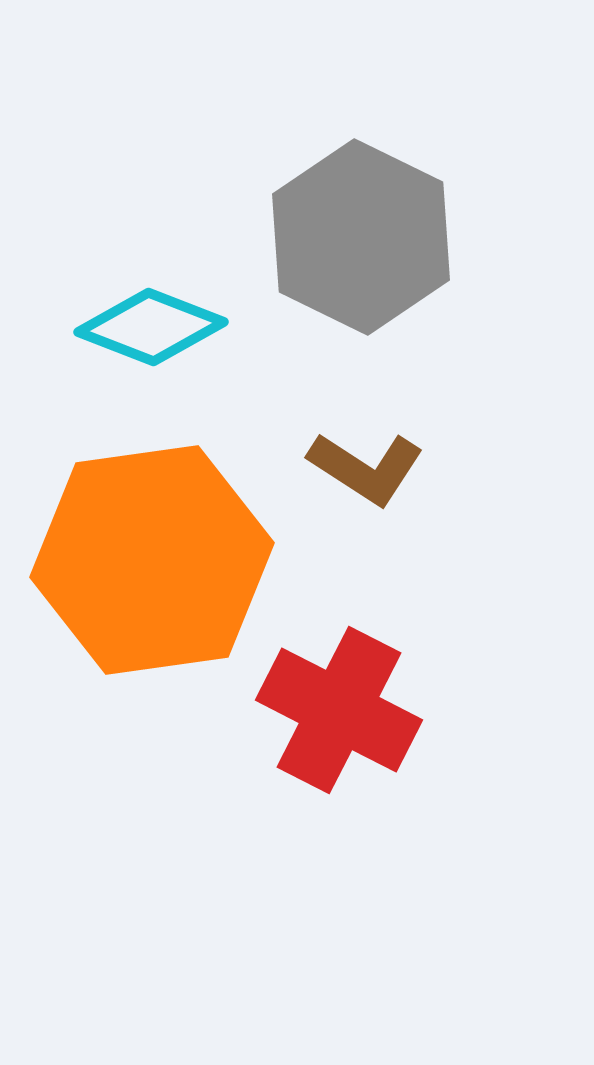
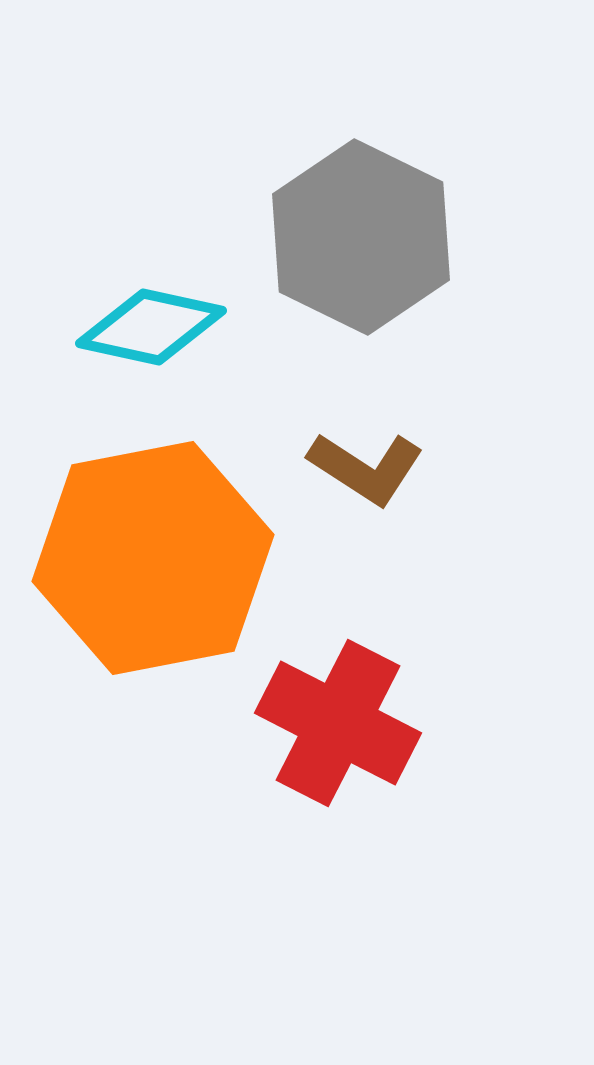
cyan diamond: rotated 9 degrees counterclockwise
orange hexagon: moved 1 px right, 2 px up; rotated 3 degrees counterclockwise
red cross: moved 1 px left, 13 px down
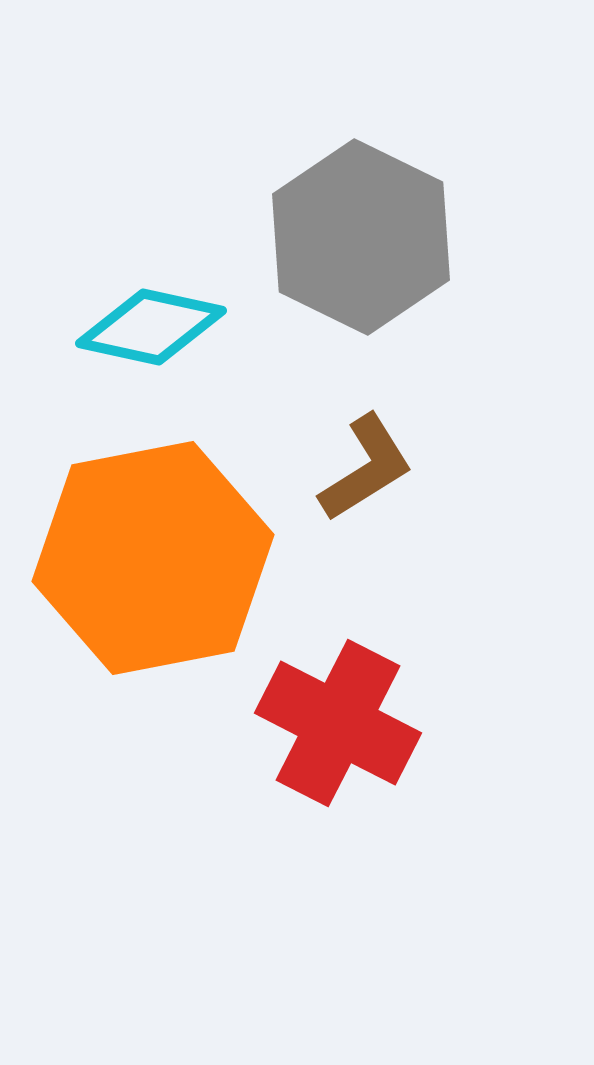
brown L-shape: rotated 65 degrees counterclockwise
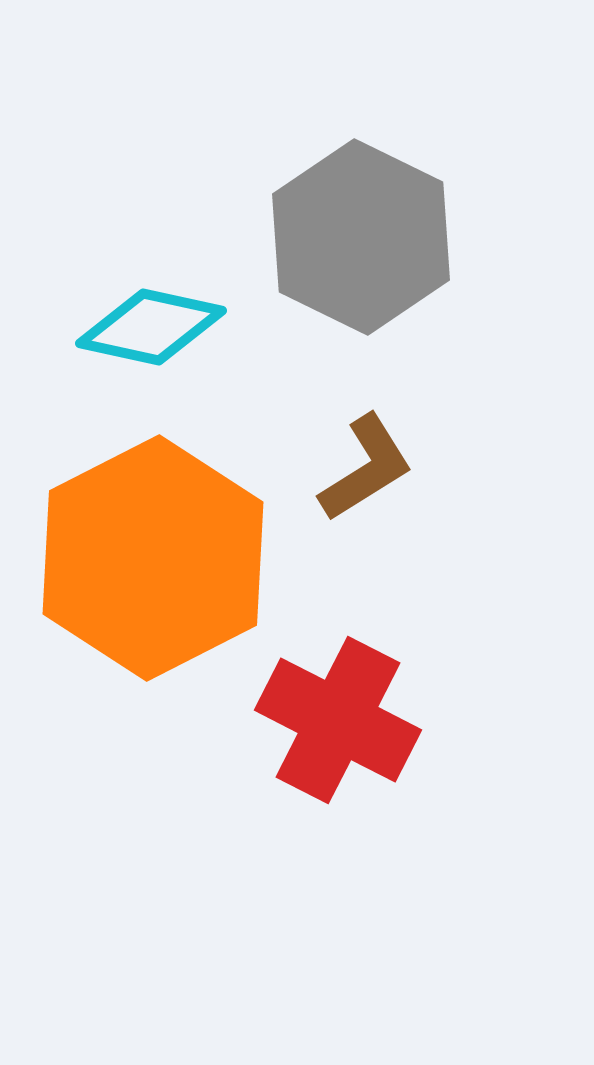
orange hexagon: rotated 16 degrees counterclockwise
red cross: moved 3 px up
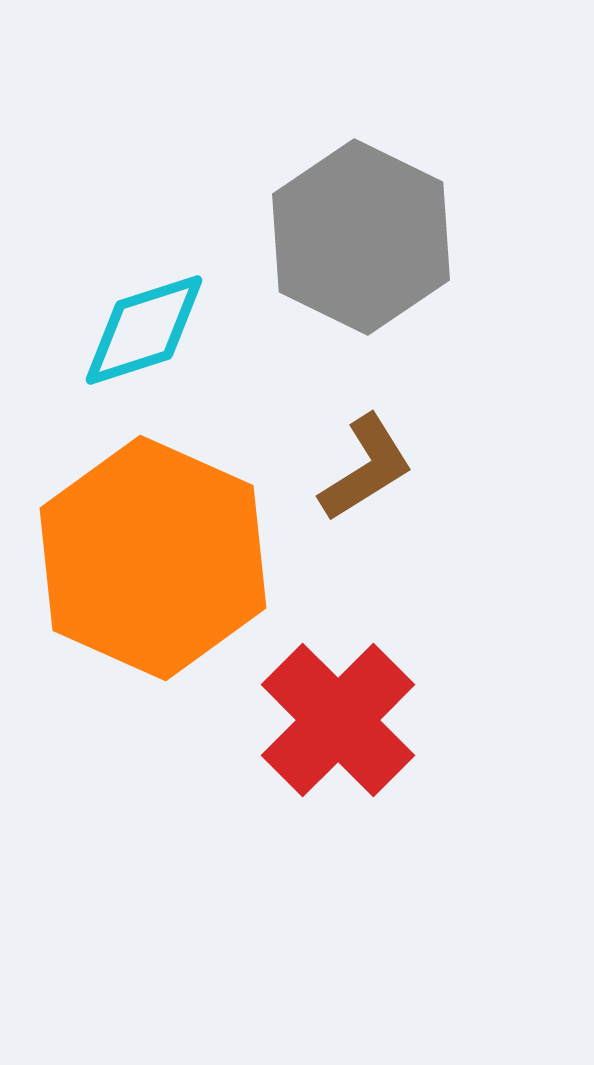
cyan diamond: moved 7 px left, 3 px down; rotated 30 degrees counterclockwise
orange hexagon: rotated 9 degrees counterclockwise
red cross: rotated 18 degrees clockwise
